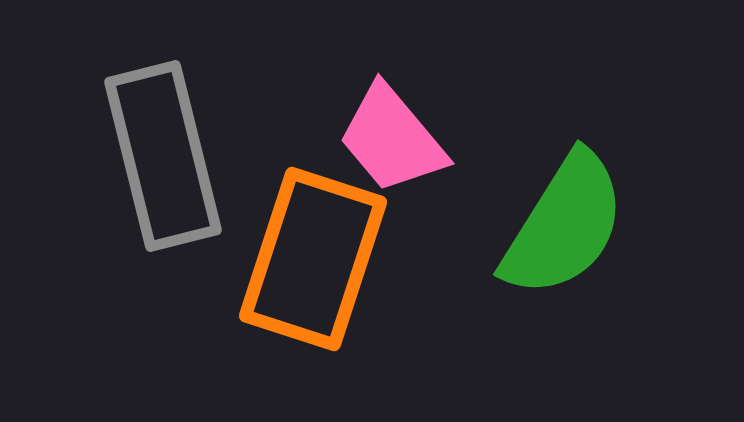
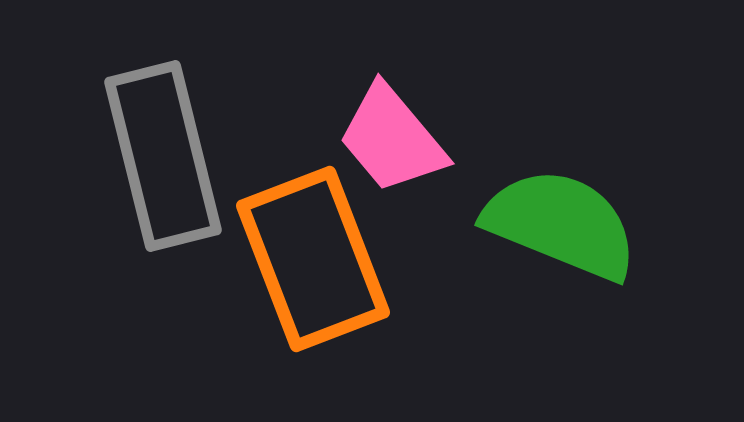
green semicircle: moved 3 px left, 1 px up; rotated 100 degrees counterclockwise
orange rectangle: rotated 39 degrees counterclockwise
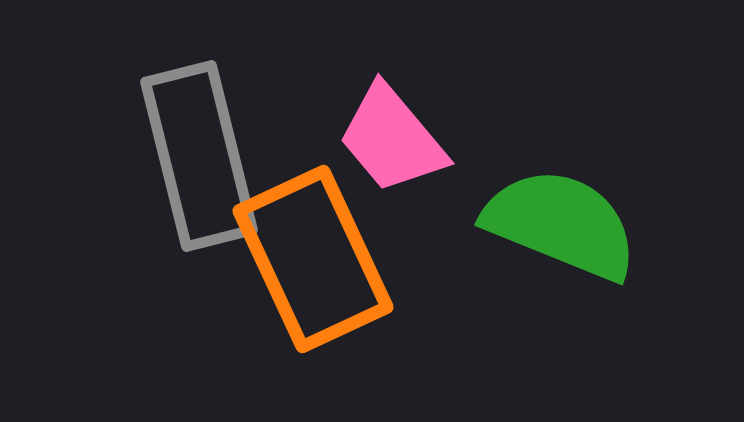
gray rectangle: moved 36 px right
orange rectangle: rotated 4 degrees counterclockwise
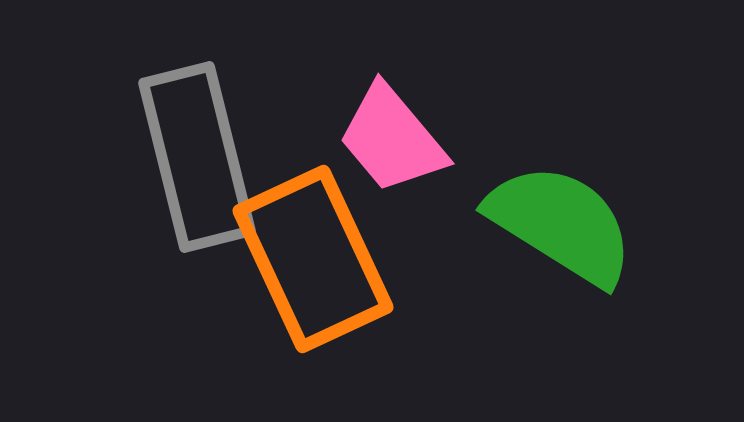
gray rectangle: moved 2 px left, 1 px down
green semicircle: rotated 10 degrees clockwise
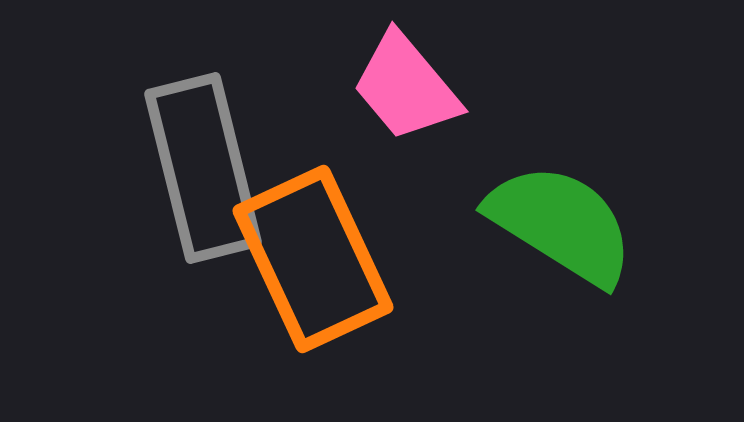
pink trapezoid: moved 14 px right, 52 px up
gray rectangle: moved 6 px right, 11 px down
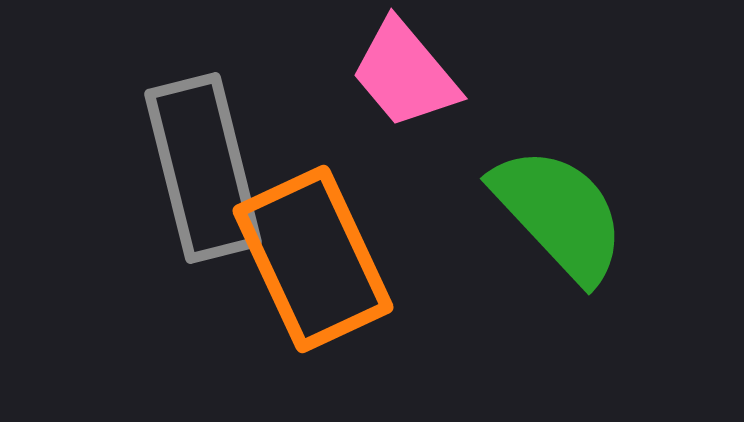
pink trapezoid: moved 1 px left, 13 px up
green semicircle: moved 2 px left, 10 px up; rotated 15 degrees clockwise
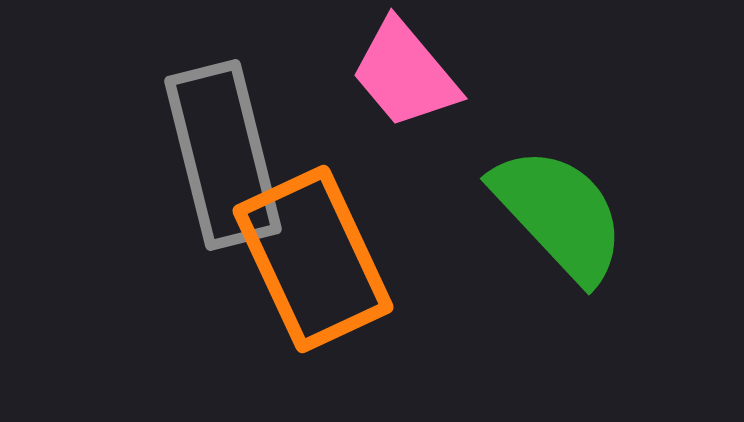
gray rectangle: moved 20 px right, 13 px up
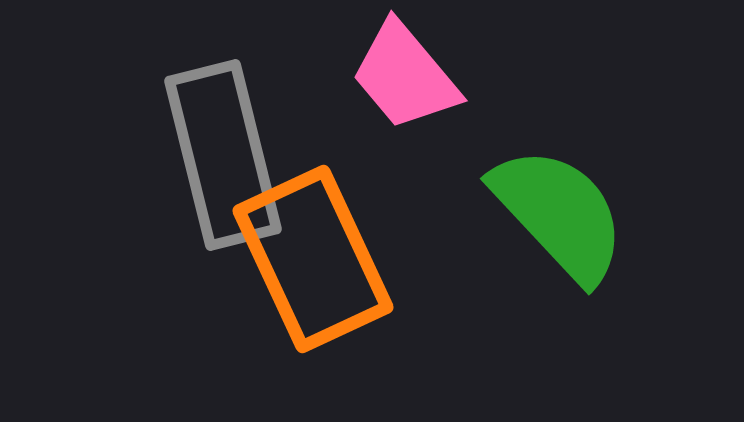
pink trapezoid: moved 2 px down
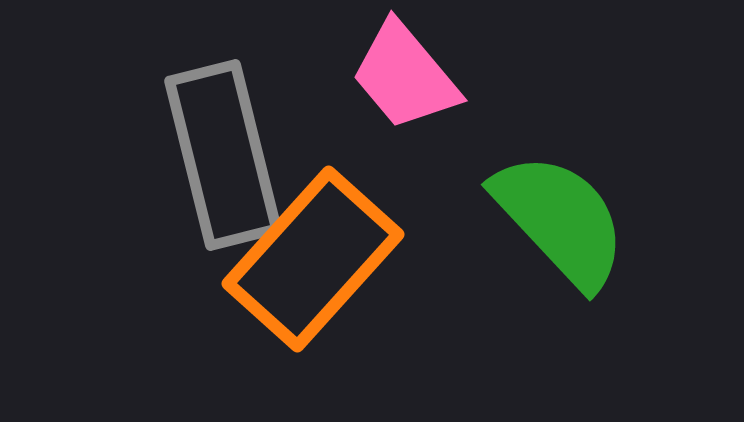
green semicircle: moved 1 px right, 6 px down
orange rectangle: rotated 67 degrees clockwise
